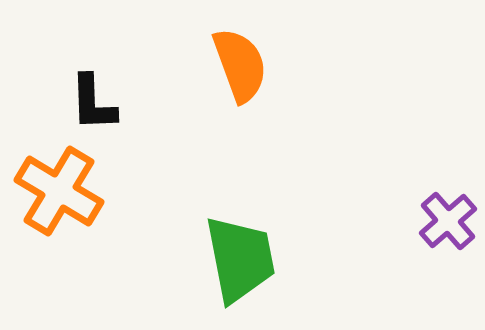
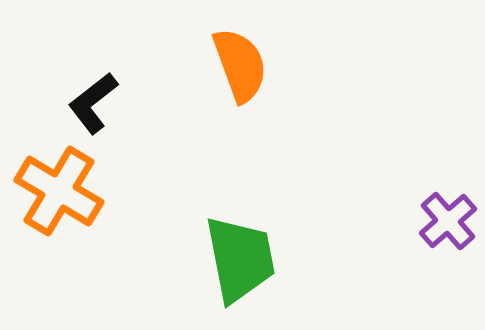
black L-shape: rotated 54 degrees clockwise
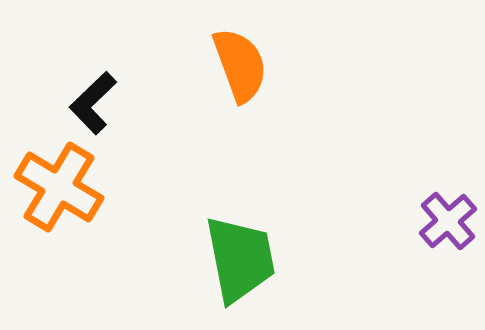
black L-shape: rotated 6 degrees counterclockwise
orange cross: moved 4 px up
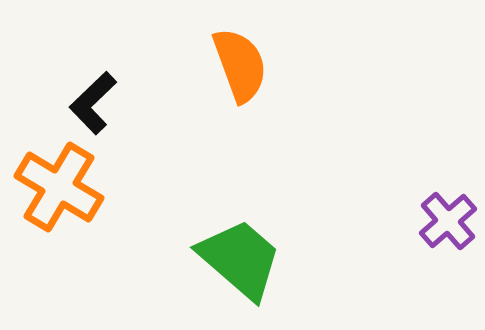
green trapezoid: rotated 38 degrees counterclockwise
